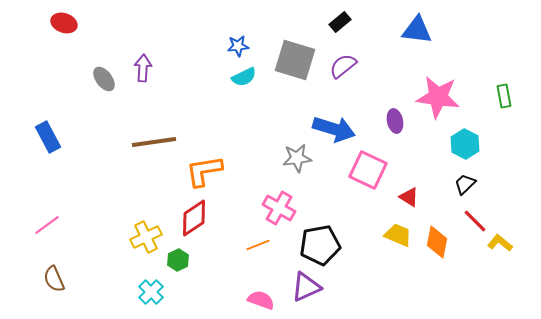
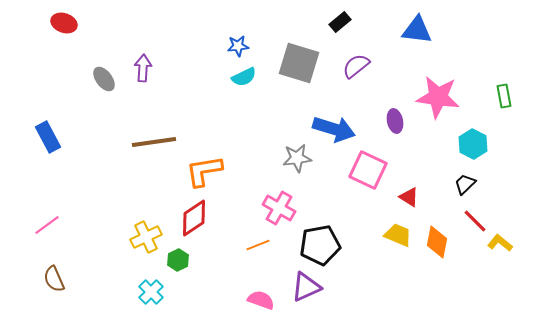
gray square: moved 4 px right, 3 px down
purple semicircle: moved 13 px right
cyan hexagon: moved 8 px right
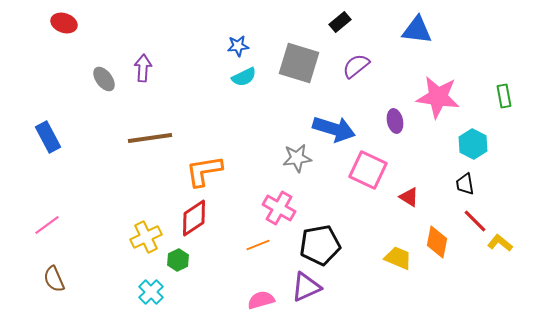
brown line: moved 4 px left, 4 px up
black trapezoid: rotated 55 degrees counterclockwise
yellow trapezoid: moved 23 px down
pink semicircle: rotated 36 degrees counterclockwise
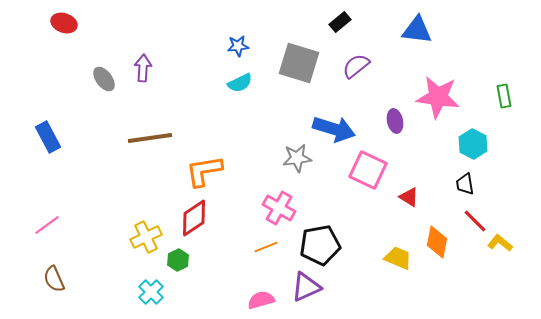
cyan semicircle: moved 4 px left, 6 px down
orange line: moved 8 px right, 2 px down
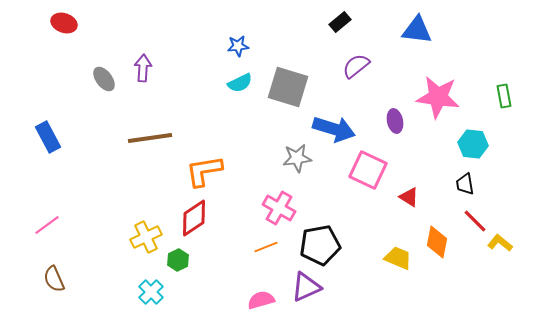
gray square: moved 11 px left, 24 px down
cyan hexagon: rotated 20 degrees counterclockwise
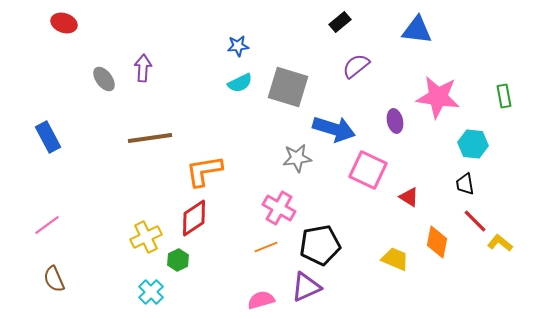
yellow trapezoid: moved 3 px left, 1 px down
